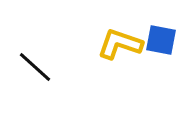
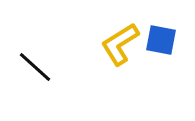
yellow L-shape: rotated 51 degrees counterclockwise
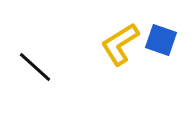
blue square: rotated 8 degrees clockwise
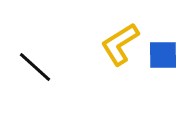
blue square: moved 2 px right, 15 px down; rotated 20 degrees counterclockwise
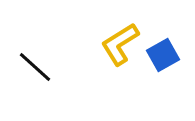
blue square: rotated 28 degrees counterclockwise
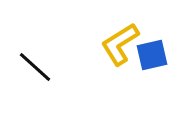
blue square: moved 11 px left; rotated 16 degrees clockwise
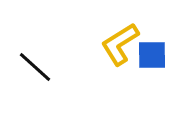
blue square: rotated 12 degrees clockwise
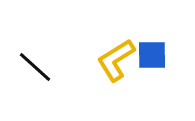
yellow L-shape: moved 4 px left, 16 px down
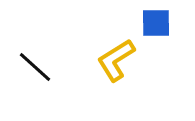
blue square: moved 4 px right, 32 px up
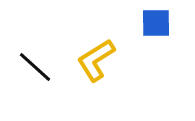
yellow L-shape: moved 20 px left
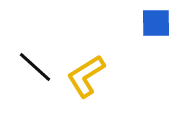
yellow L-shape: moved 10 px left, 16 px down
